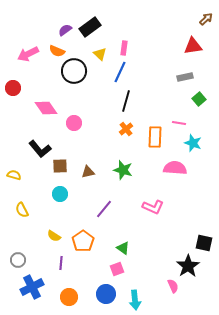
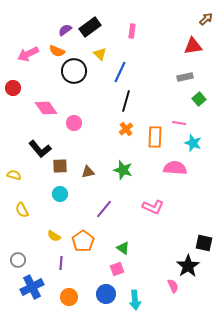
pink rectangle at (124, 48): moved 8 px right, 17 px up
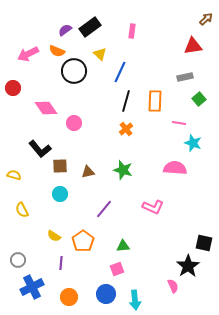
orange rectangle at (155, 137): moved 36 px up
green triangle at (123, 248): moved 2 px up; rotated 40 degrees counterclockwise
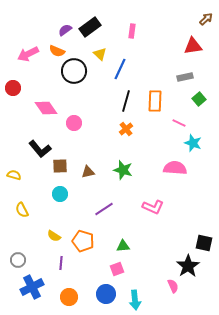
blue line at (120, 72): moved 3 px up
pink line at (179, 123): rotated 16 degrees clockwise
purple line at (104, 209): rotated 18 degrees clockwise
orange pentagon at (83, 241): rotated 20 degrees counterclockwise
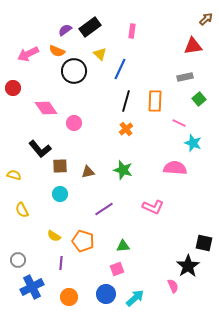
cyan arrow at (135, 300): moved 2 px up; rotated 126 degrees counterclockwise
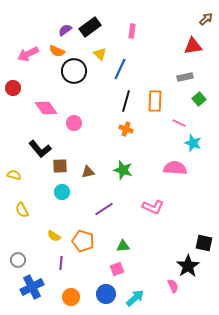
orange cross at (126, 129): rotated 32 degrees counterclockwise
cyan circle at (60, 194): moved 2 px right, 2 px up
orange circle at (69, 297): moved 2 px right
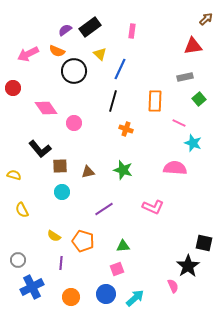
black line at (126, 101): moved 13 px left
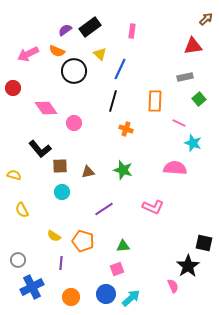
cyan arrow at (135, 298): moved 4 px left
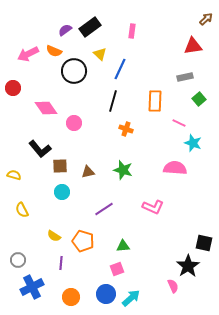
orange semicircle at (57, 51): moved 3 px left
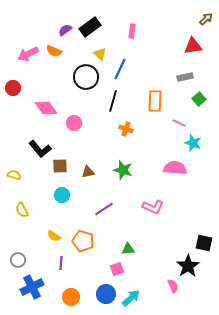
black circle at (74, 71): moved 12 px right, 6 px down
cyan circle at (62, 192): moved 3 px down
green triangle at (123, 246): moved 5 px right, 3 px down
